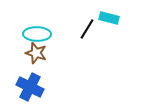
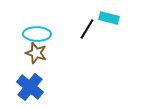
blue cross: rotated 12 degrees clockwise
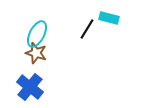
cyan ellipse: rotated 64 degrees counterclockwise
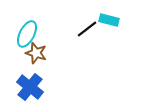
cyan rectangle: moved 2 px down
black line: rotated 20 degrees clockwise
cyan ellipse: moved 10 px left
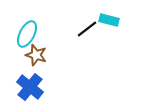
brown star: moved 2 px down
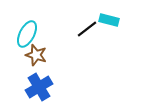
blue cross: moved 9 px right; rotated 20 degrees clockwise
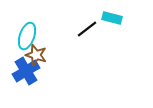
cyan rectangle: moved 3 px right, 2 px up
cyan ellipse: moved 2 px down; rotated 8 degrees counterclockwise
blue cross: moved 13 px left, 16 px up
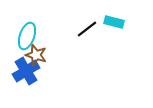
cyan rectangle: moved 2 px right, 4 px down
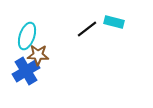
brown star: moved 2 px right; rotated 15 degrees counterclockwise
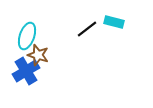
brown star: rotated 15 degrees clockwise
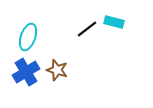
cyan ellipse: moved 1 px right, 1 px down
brown star: moved 19 px right, 15 px down
blue cross: moved 1 px down
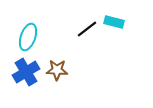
brown star: rotated 15 degrees counterclockwise
